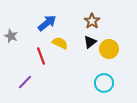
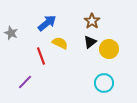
gray star: moved 3 px up
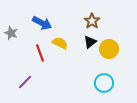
blue arrow: moved 5 px left; rotated 66 degrees clockwise
red line: moved 1 px left, 3 px up
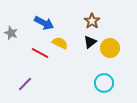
blue arrow: moved 2 px right
yellow circle: moved 1 px right, 1 px up
red line: rotated 42 degrees counterclockwise
purple line: moved 2 px down
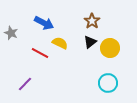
cyan circle: moved 4 px right
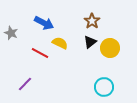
cyan circle: moved 4 px left, 4 px down
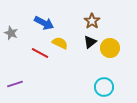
purple line: moved 10 px left; rotated 28 degrees clockwise
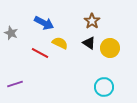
black triangle: moved 1 px left, 1 px down; rotated 48 degrees counterclockwise
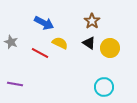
gray star: moved 9 px down
purple line: rotated 28 degrees clockwise
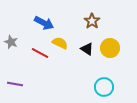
black triangle: moved 2 px left, 6 px down
